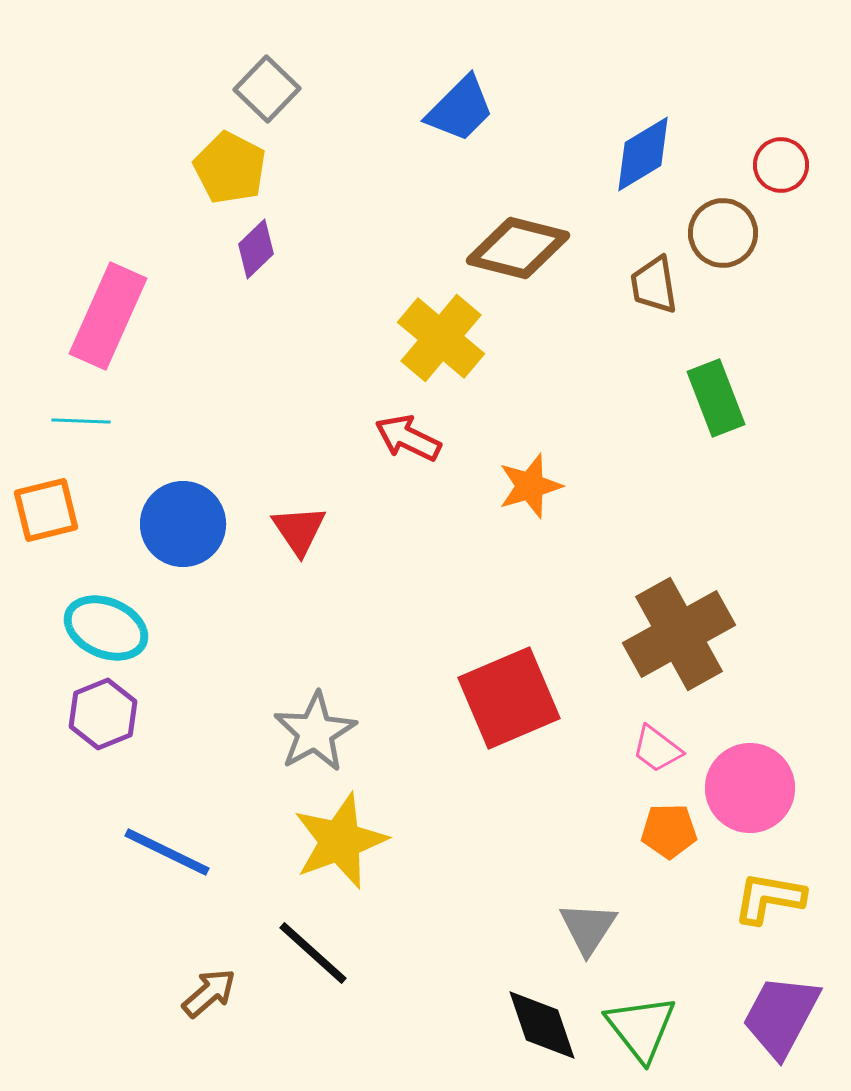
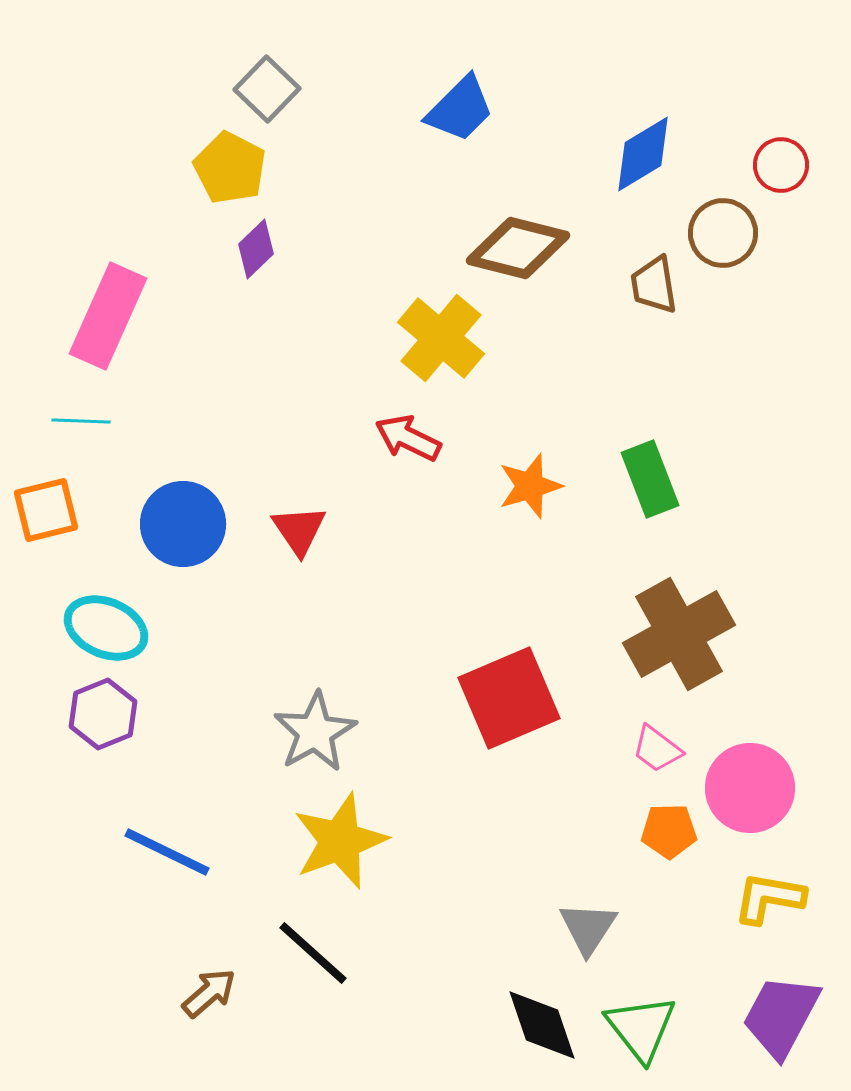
green rectangle: moved 66 px left, 81 px down
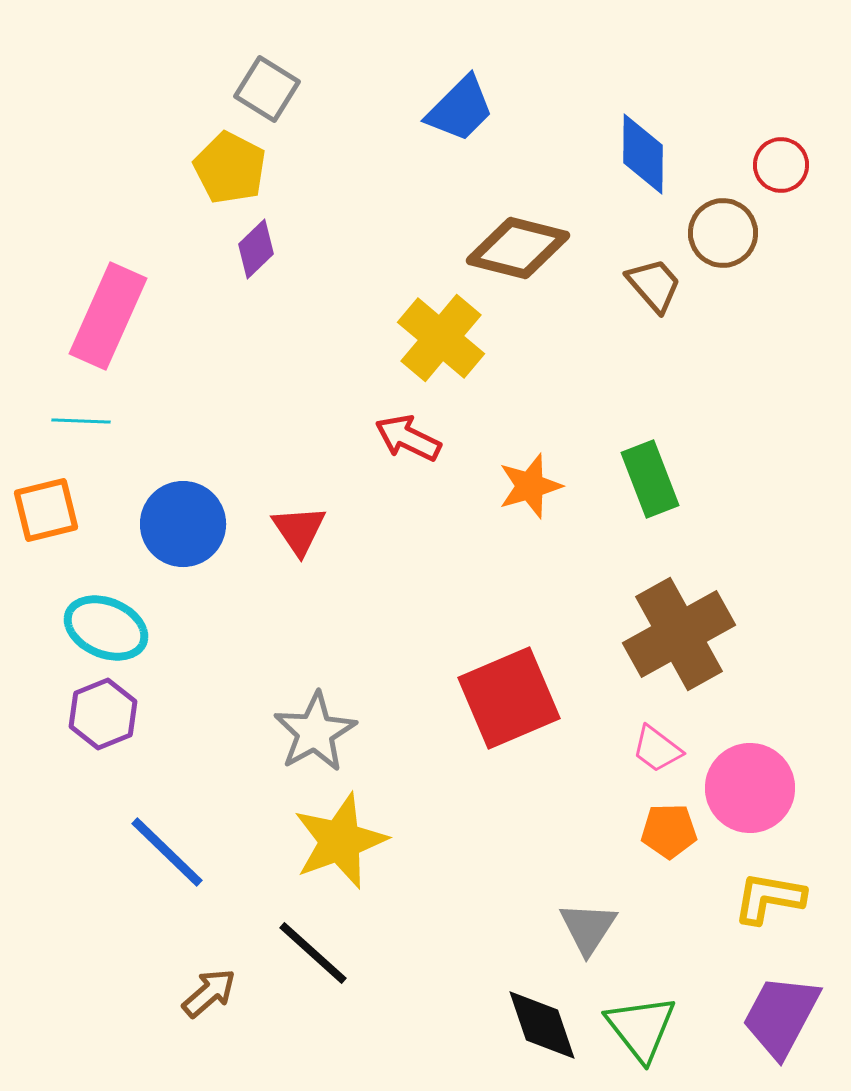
gray square: rotated 12 degrees counterclockwise
blue diamond: rotated 58 degrees counterclockwise
brown trapezoid: rotated 148 degrees clockwise
blue line: rotated 18 degrees clockwise
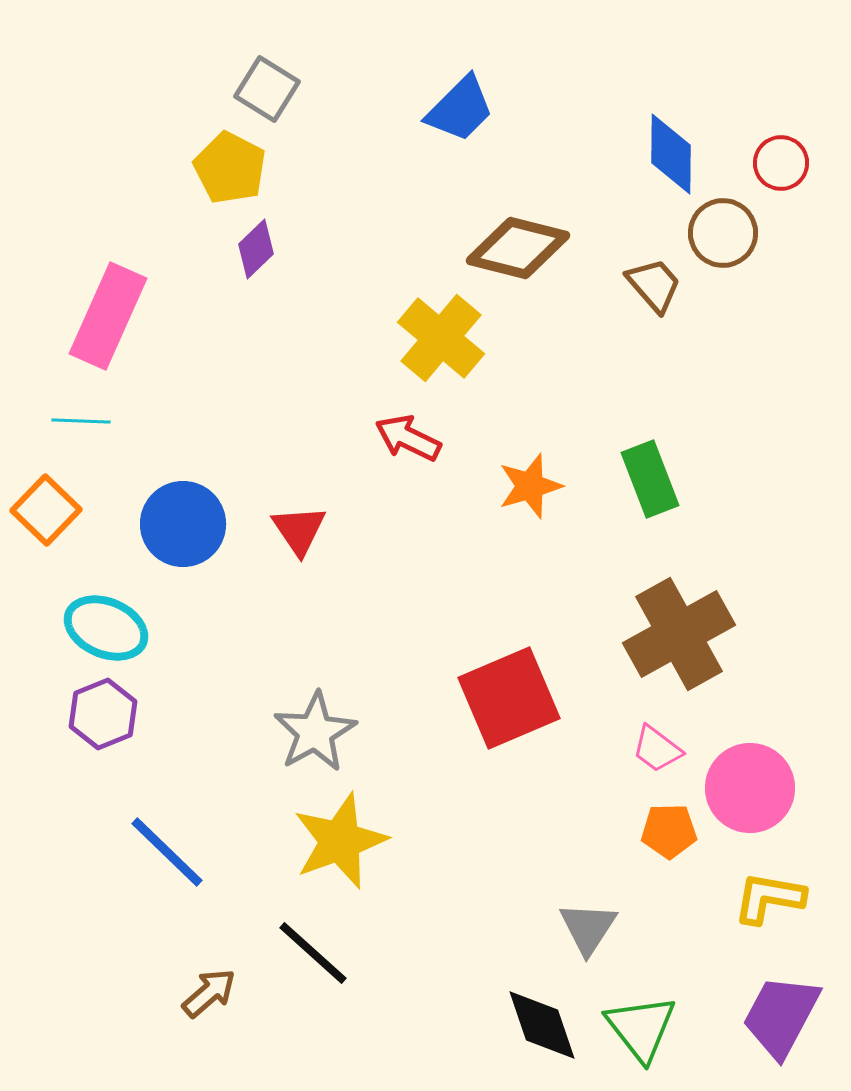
blue diamond: moved 28 px right
red circle: moved 2 px up
orange square: rotated 32 degrees counterclockwise
